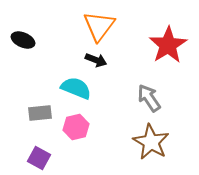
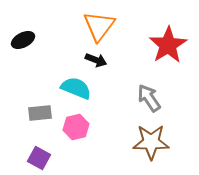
black ellipse: rotated 50 degrees counterclockwise
brown star: rotated 30 degrees counterclockwise
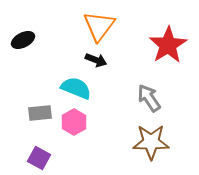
pink hexagon: moved 2 px left, 5 px up; rotated 15 degrees counterclockwise
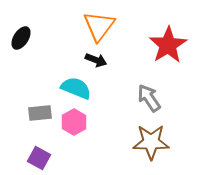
black ellipse: moved 2 px left, 2 px up; rotated 30 degrees counterclockwise
